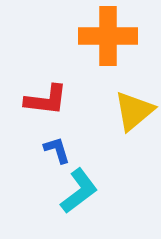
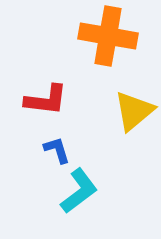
orange cross: rotated 10 degrees clockwise
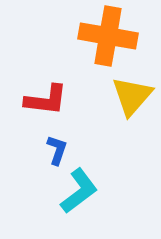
yellow triangle: moved 2 px left, 15 px up; rotated 9 degrees counterclockwise
blue L-shape: rotated 36 degrees clockwise
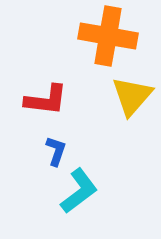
blue L-shape: moved 1 px left, 1 px down
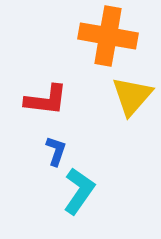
cyan L-shape: rotated 18 degrees counterclockwise
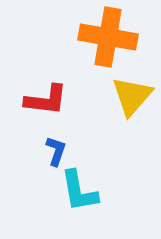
orange cross: moved 1 px down
cyan L-shape: rotated 135 degrees clockwise
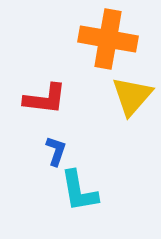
orange cross: moved 2 px down
red L-shape: moved 1 px left, 1 px up
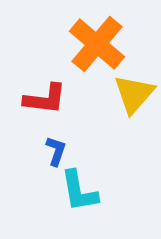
orange cross: moved 11 px left, 5 px down; rotated 30 degrees clockwise
yellow triangle: moved 2 px right, 2 px up
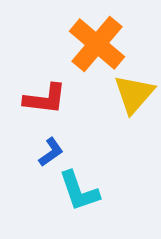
blue L-shape: moved 5 px left, 1 px down; rotated 36 degrees clockwise
cyan L-shape: rotated 9 degrees counterclockwise
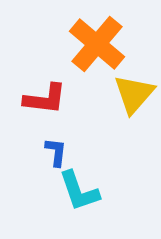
blue L-shape: moved 5 px right; rotated 48 degrees counterclockwise
